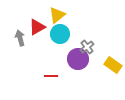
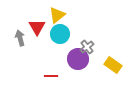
red triangle: rotated 30 degrees counterclockwise
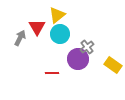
gray arrow: rotated 42 degrees clockwise
red line: moved 1 px right, 3 px up
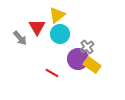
gray arrow: rotated 112 degrees clockwise
yellow rectangle: moved 21 px left
red line: rotated 32 degrees clockwise
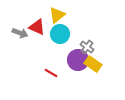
red triangle: rotated 36 degrees counterclockwise
gray arrow: moved 5 px up; rotated 28 degrees counterclockwise
gray cross: rotated 16 degrees counterclockwise
purple circle: moved 1 px down
yellow rectangle: moved 1 px right, 1 px up
red line: moved 1 px left
